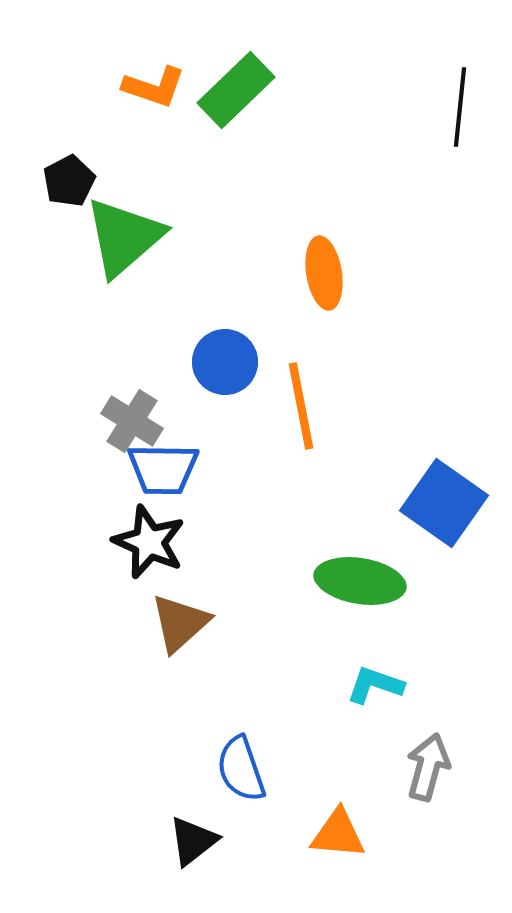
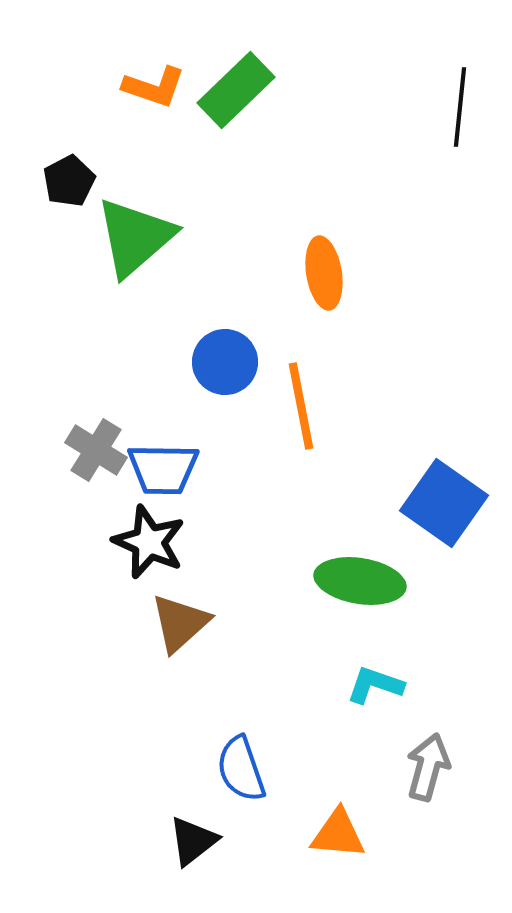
green triangle: moved 11 px right
gray cross: moved 36 px left, 29 px down
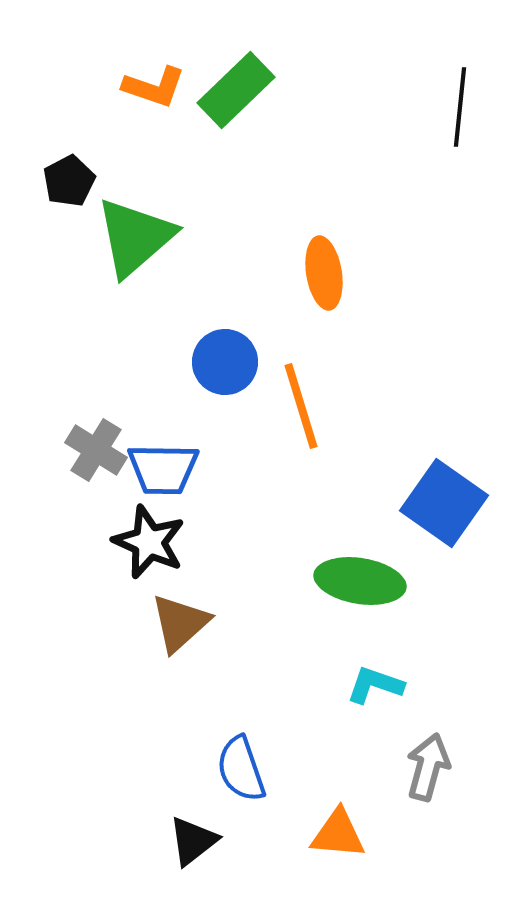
orange line: rotated 6 degrees counterclockwise
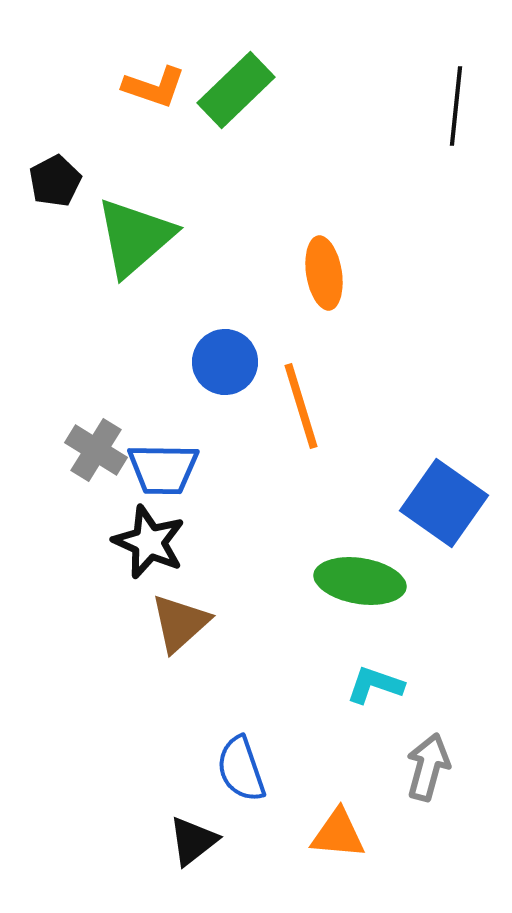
black line: moved 4 px left, 1 px up
black pentagon: moved 14 px left
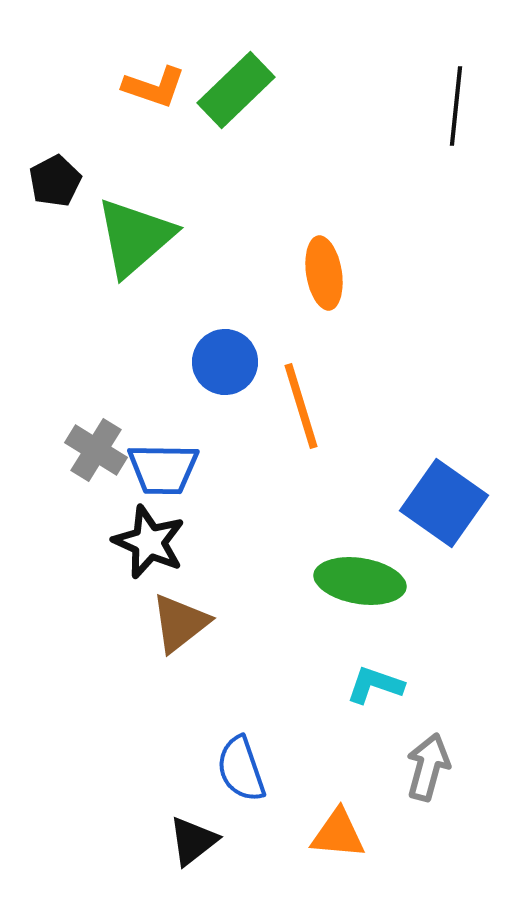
brown triangle: rotated 4 degrees clockwise
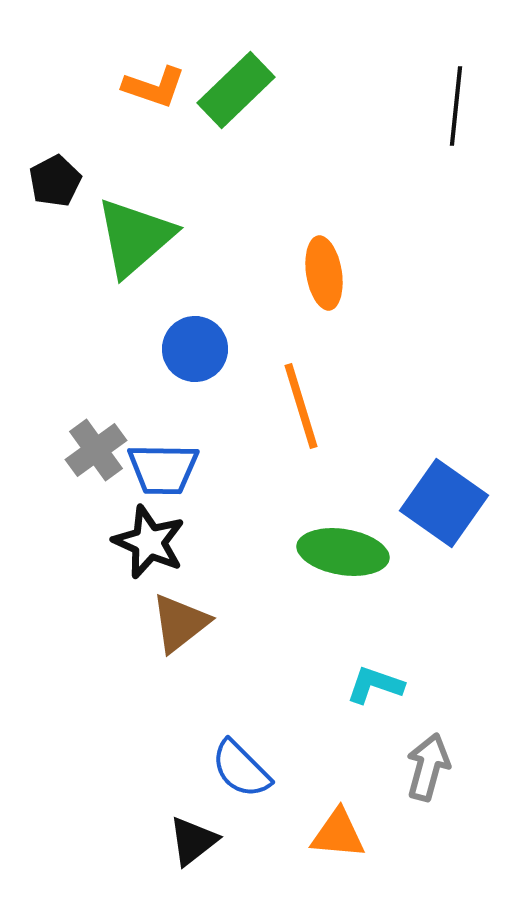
blue circle: moved 30 px left, 13 px up
gray cross: rotated 22 degrees clockwise
green ellipse: moved 17 px left, 29 px up
blue semicircle: rotated 26 degrees counterclockwise
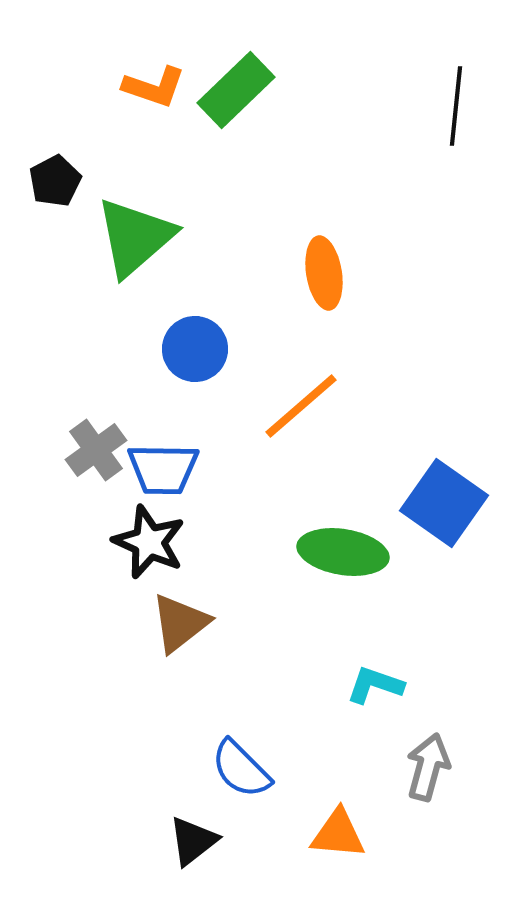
orange line: rotated 66 degrees clockwise
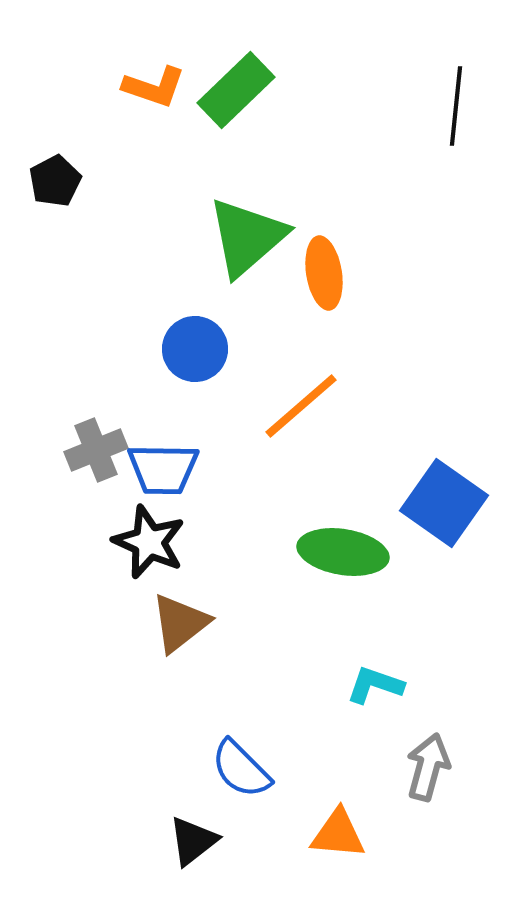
green triangle: moved 112 px right
gray cross: rotated 14 degrees clockwise
